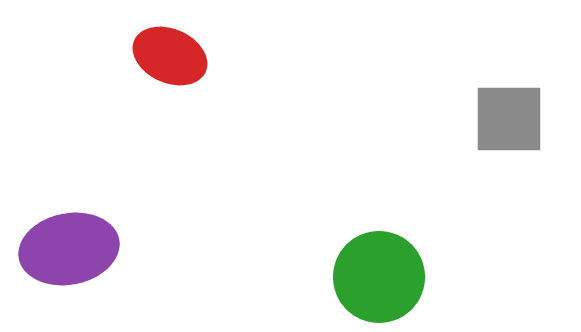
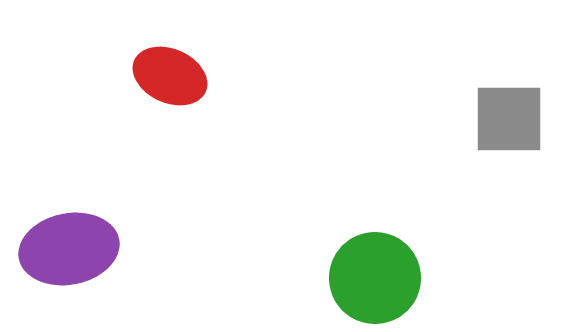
red ellipse: moved 20 px down
green circle: moved 4 px left, 1 px down
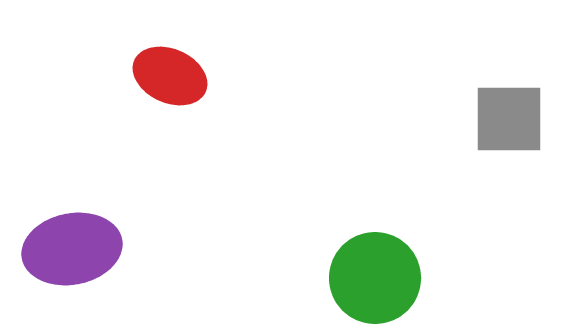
purple ellipse: moved 3 px right
